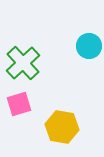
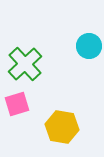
green cross: moved 2 px right, 1 px down
pink square: moved 2 px left
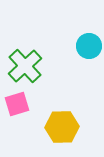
green cross: moved 2 px down
yellow hexagon: rotated 12 degrees counterclockwise
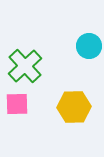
pink square: rotated 15 degrees clockwise
yellow hexagon: moved 12 px right, 20 px up
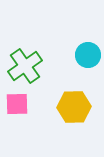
cyan circle: moved 1 px left, 9 px down
green cross: rotated 8 degrees clockwise
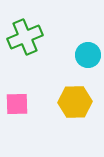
green cross: moved 29 px up; rotated 12 degrees clockwise
yellow hexagon: moved 1 px right, 5 px up
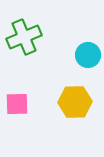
green cross: moved 1 px left
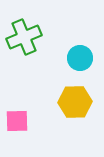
cyan circle: moved 8 px left, 3 px down
pink square: moved 17 px down
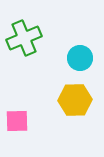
green cross: moved 1 px down
yellow hexagon: moved 2 px up
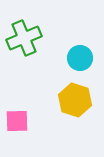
yellow hexagon: rotated 20 degrees clockwise
